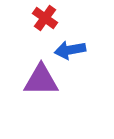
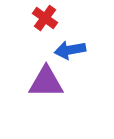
purple triangle: moved 5 px right, 2 px down
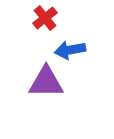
red cross: rotated 15 degrees clockwise
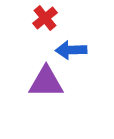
blue arrow: moved 1 px right; rotated 8 degrees clockwise
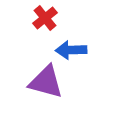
purple triangle: rotated 15 degrees clockwise
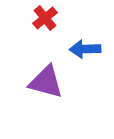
blue arrow: moved 14 px right, 1 px up
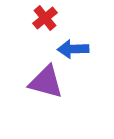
blue arrow: moved 12 px left
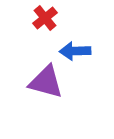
blue arrow: moved 2 px right, 2 px down
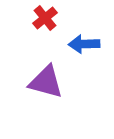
blue arrow: moved 9 px right, 7 px up
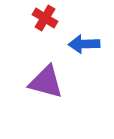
red cross: rotated 20 degrees counterclockwise
